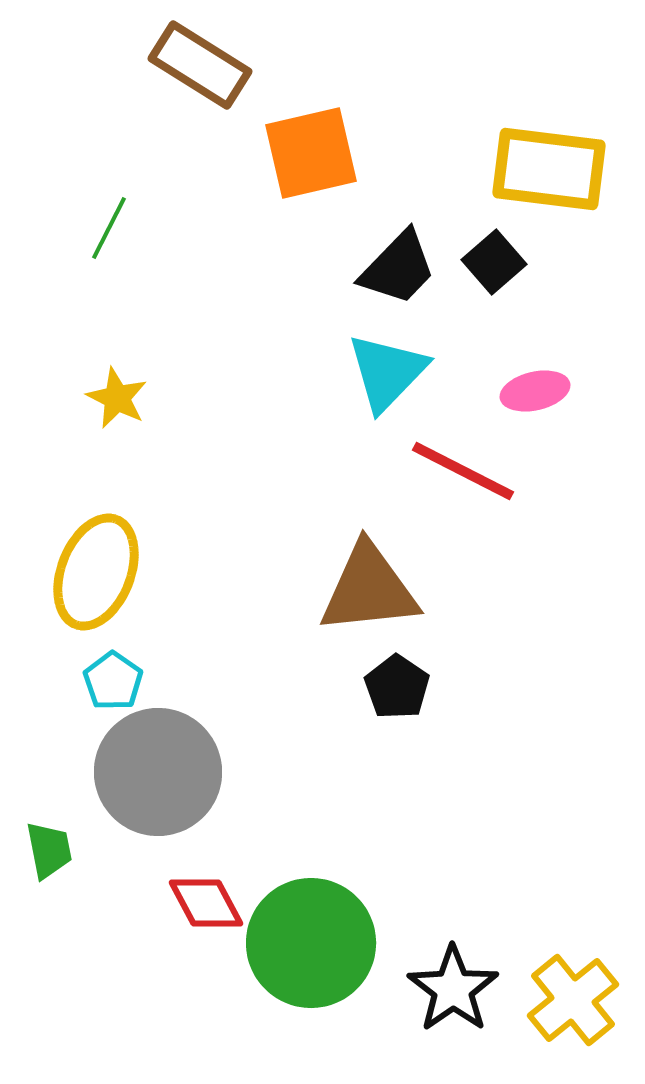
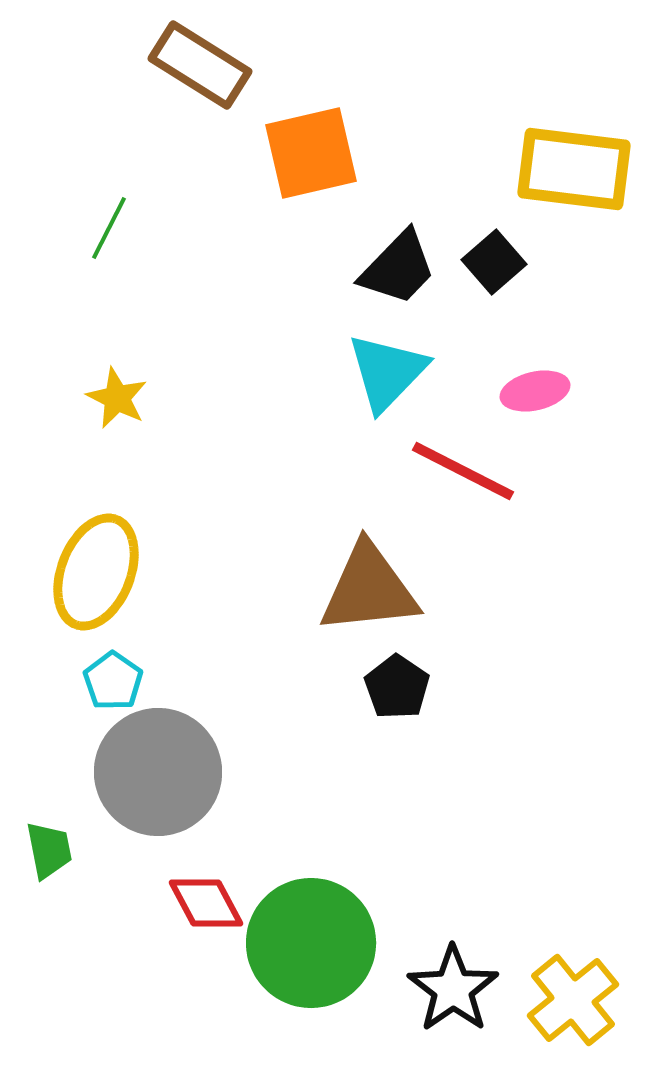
yellow rectangle: moved 25 px right
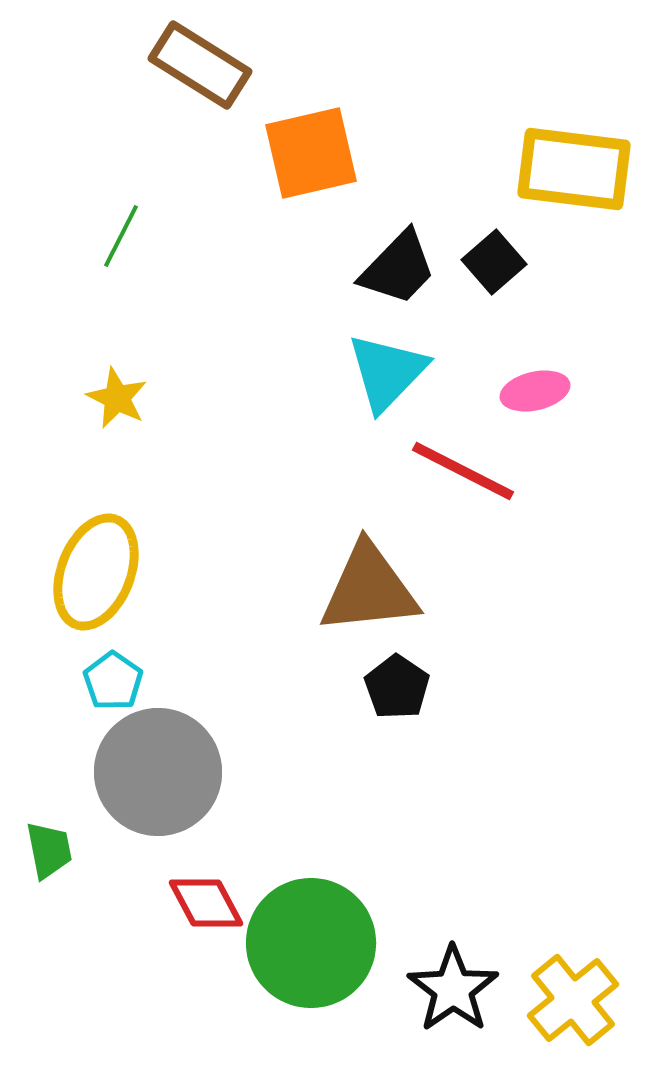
green line: moved 12 px right, 8 px down
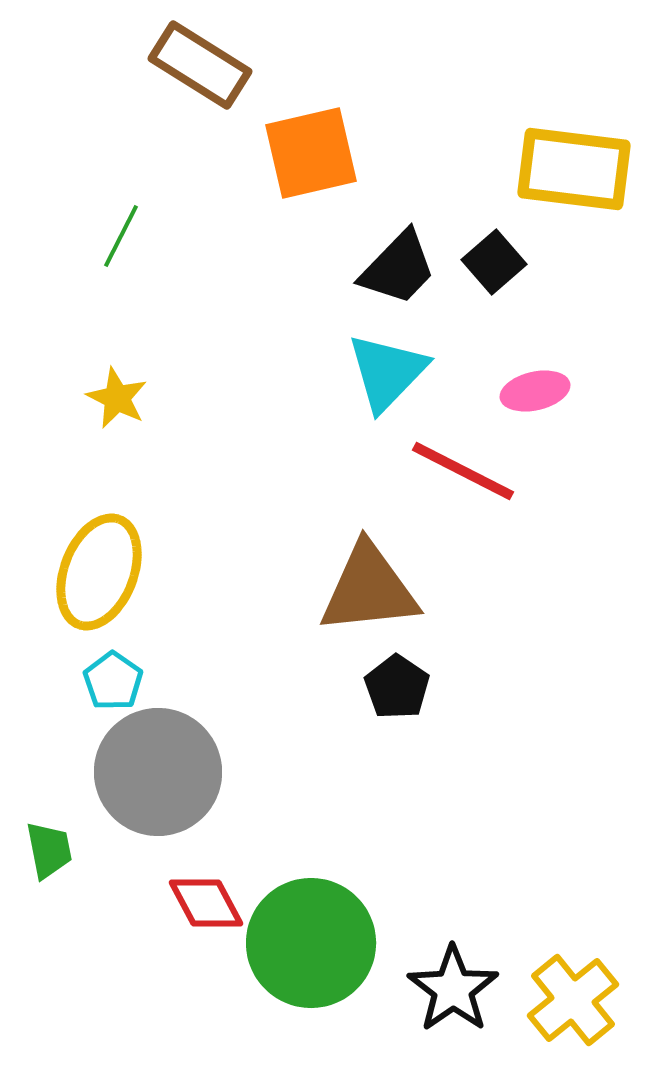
yellow ellipse: moved 3 px right
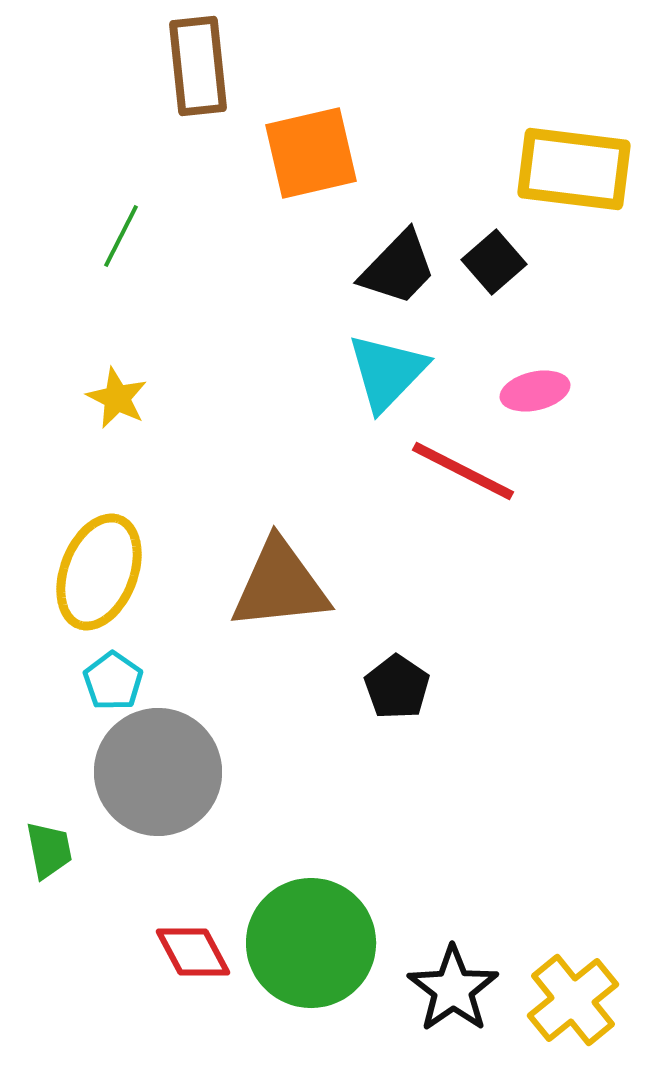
brown rectangle: moved 2 px left, 1 px down; rotated 52 degrees clockwise
brown triangle: moved 89 px left, 4 px up
red diamond: moved 13 px left, 49 px down
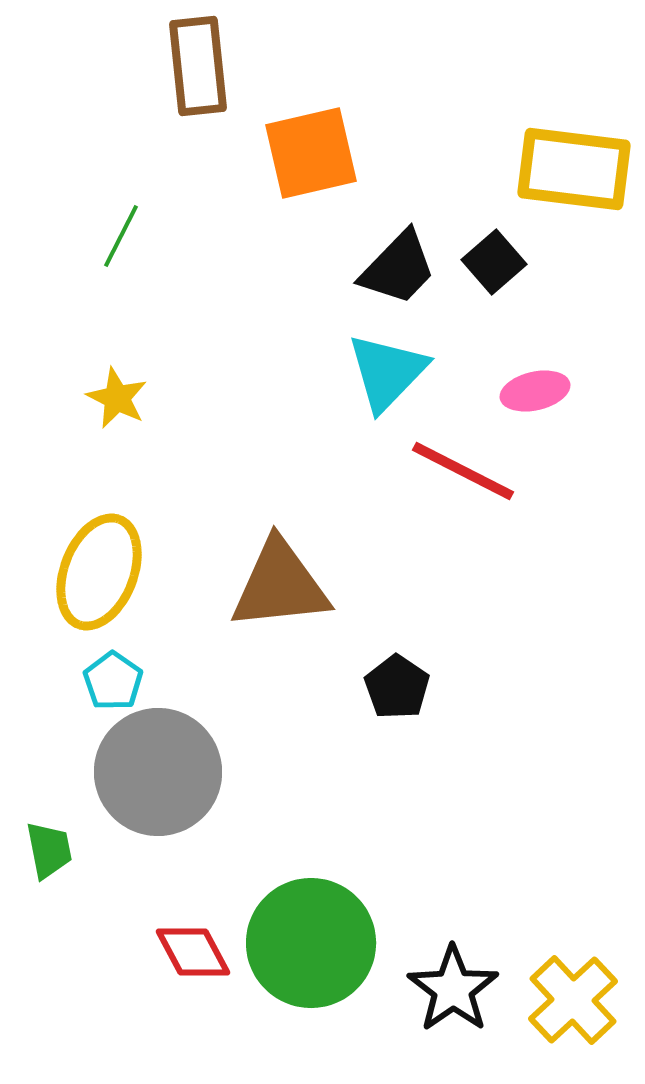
yellow cross: rotated 4 degrees counterclockwise
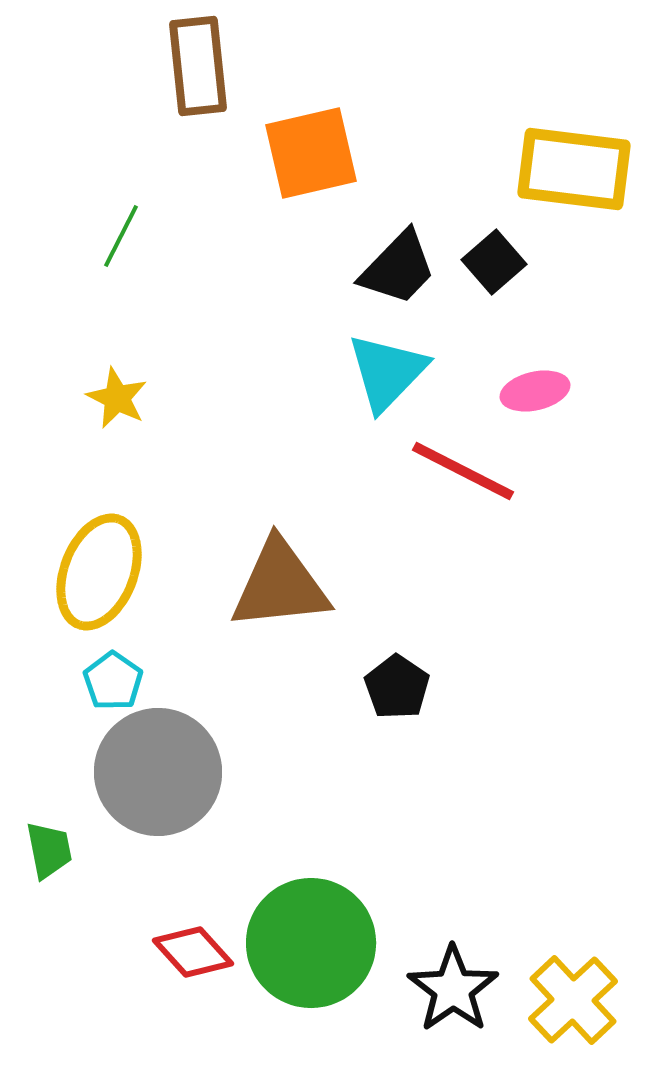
red diamond: rotated 14 degrees counterclockwise
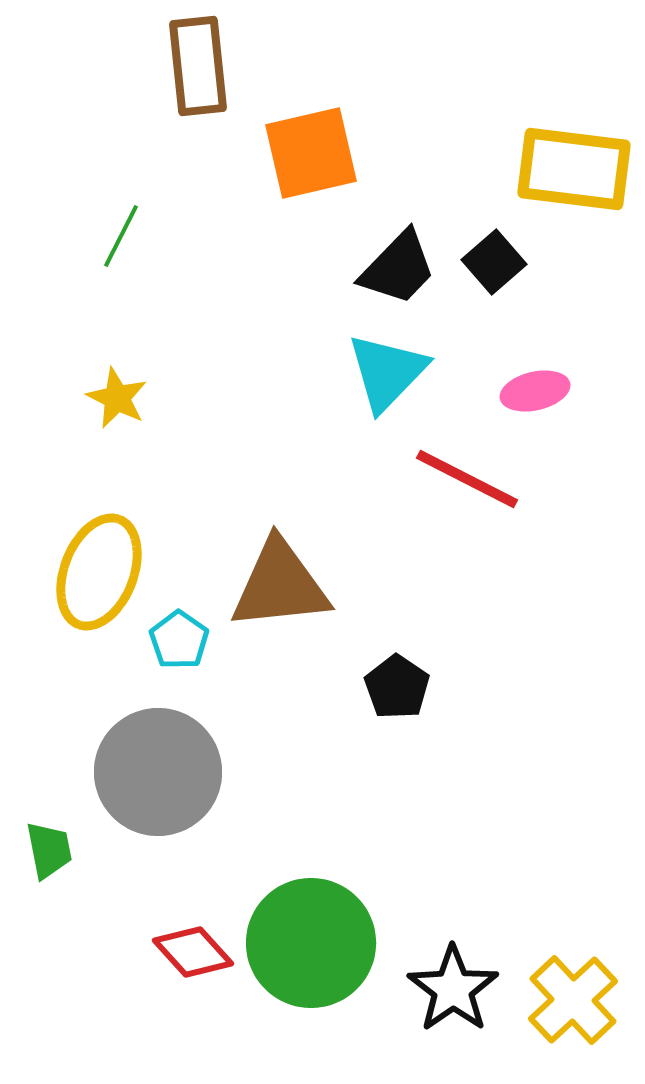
red line: moved 4 px right, 8 px down
cyan pentagon: moved 66 px right, 41 px up
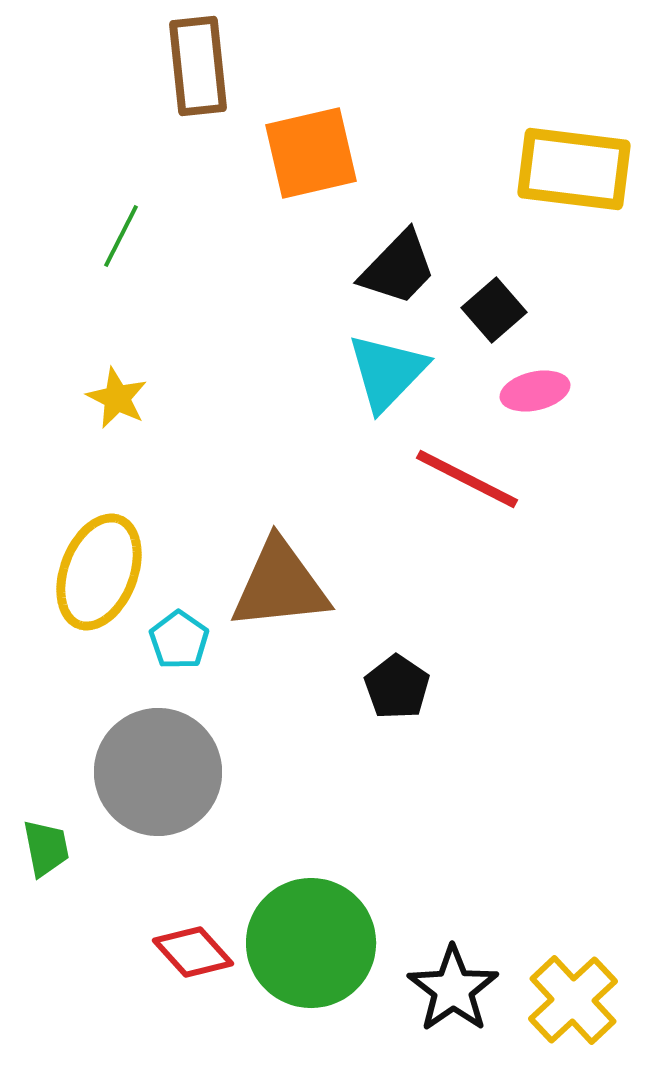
black square: moved 48 px down
green trapezoid: moved 3 px left, 2 px up
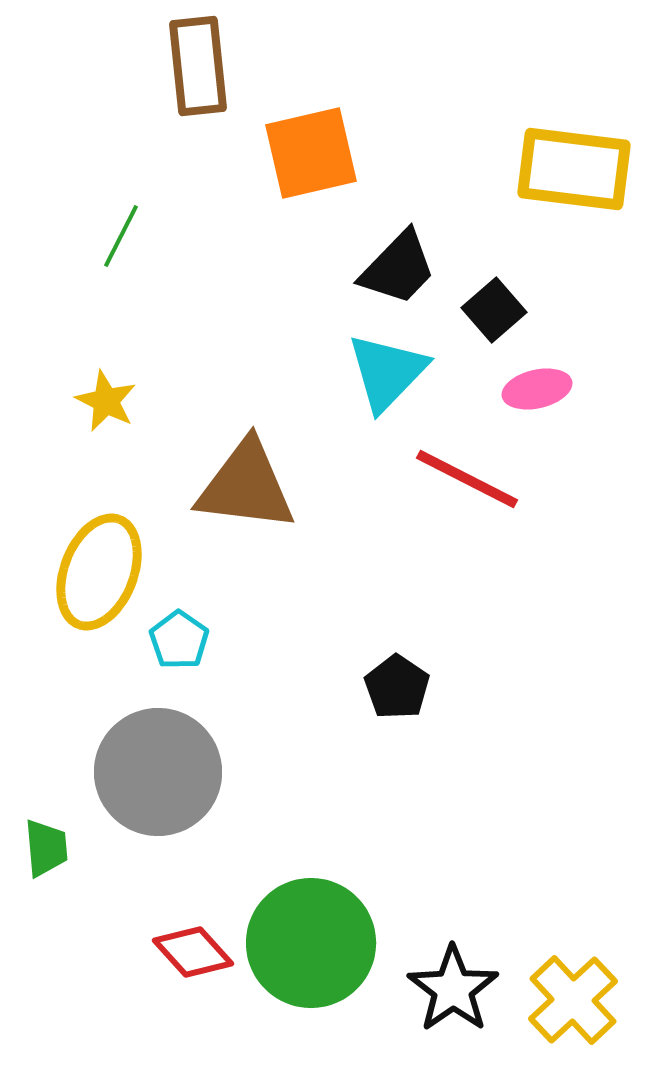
pink ellipse: moved 2 px right, 2 px up
yellow star: moved 11 px left, 3 px down
brown triangle: moved 34 px left, 99 px up; rotated 13 degrees clockwise
green trapezoid: rotated 6 degrees clockwise
